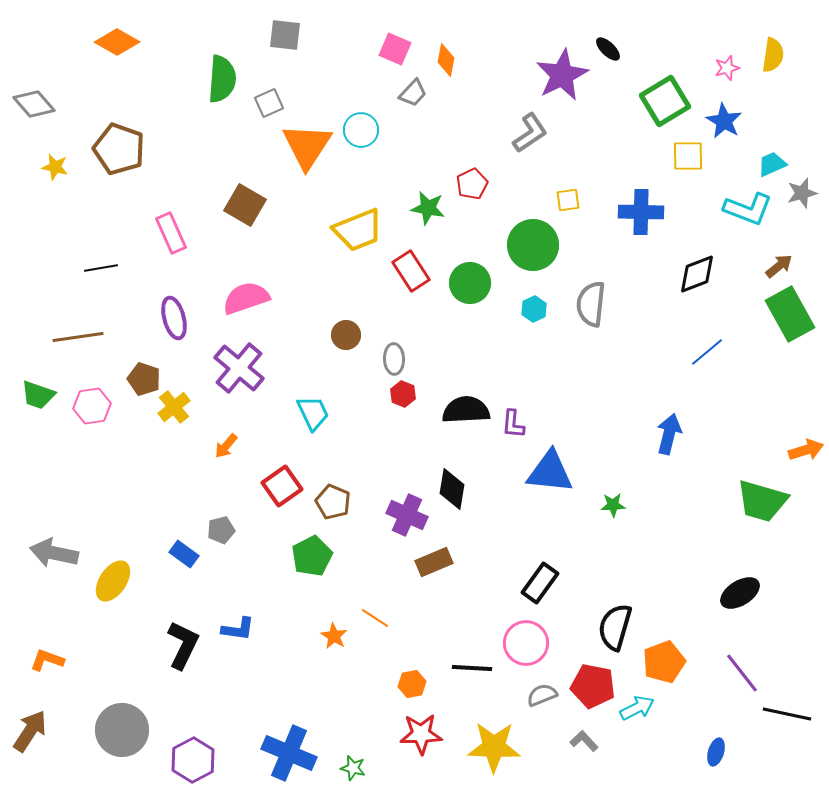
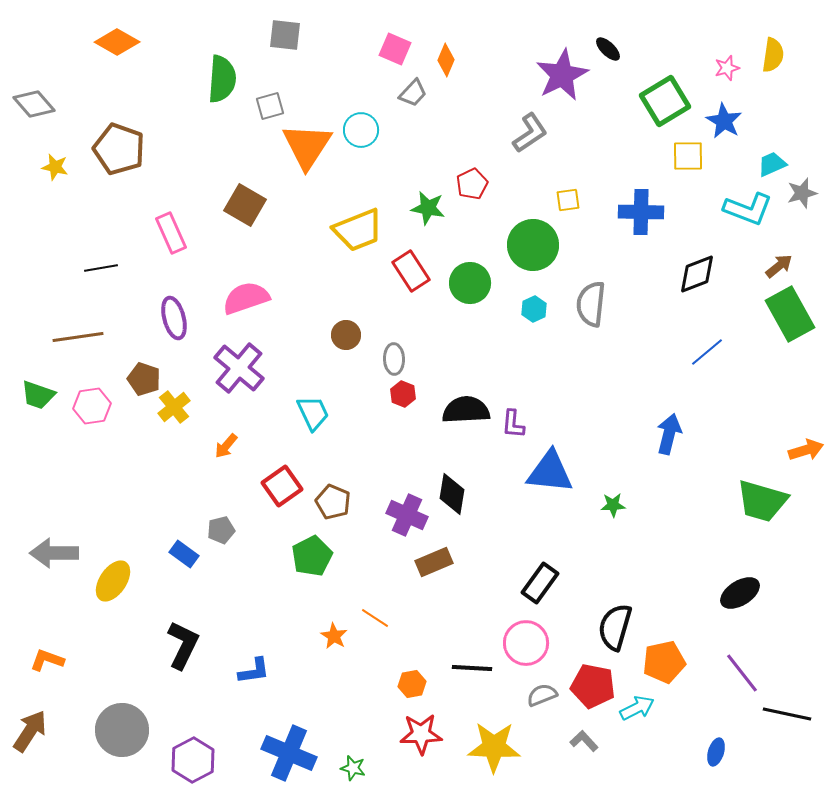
orange diamond at (446, 60): rotated 12 degrees clockwise
gray square at (269, 103): moved 1 px right, 3 px down; rotated 8 degrees clockwise
black diamond at (452, 489): moved 5 px down
gray arrow at (54, 553): rotated 12 degrees counterclockwise
blue L-shape at (238, 629): moved 16 px right, 42 px down; rotated 16 degrees counterclockwise
orange pentagon at (664, 662): rotated 9 degrees clockwise
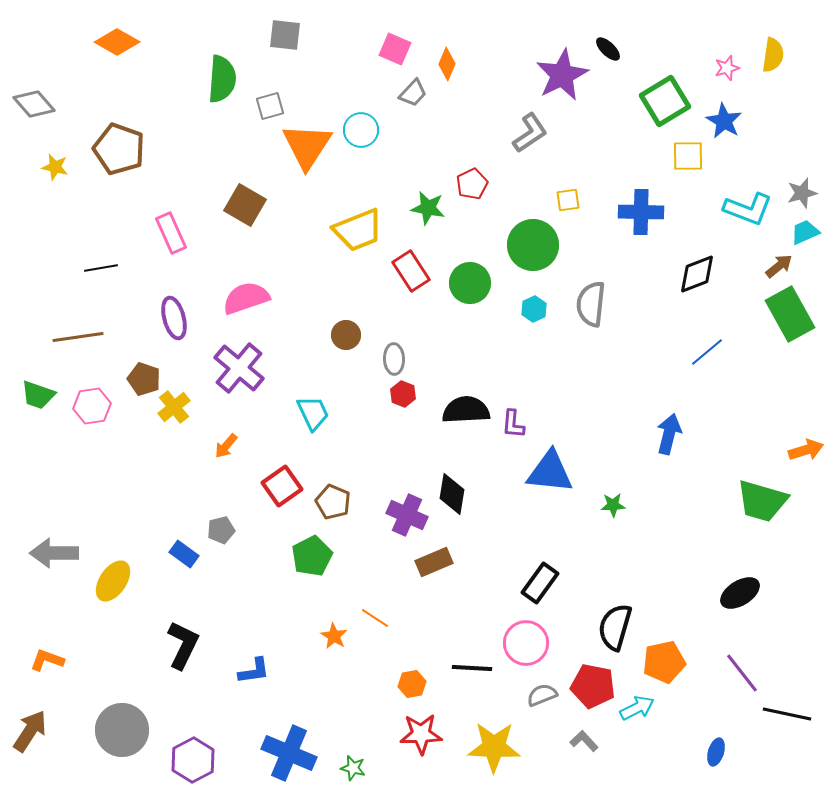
orange diamond at (446, 60): moved 1 px right, 4 px down
cyan trapezoid at (772, 164): moved 33 px right, 68 px down
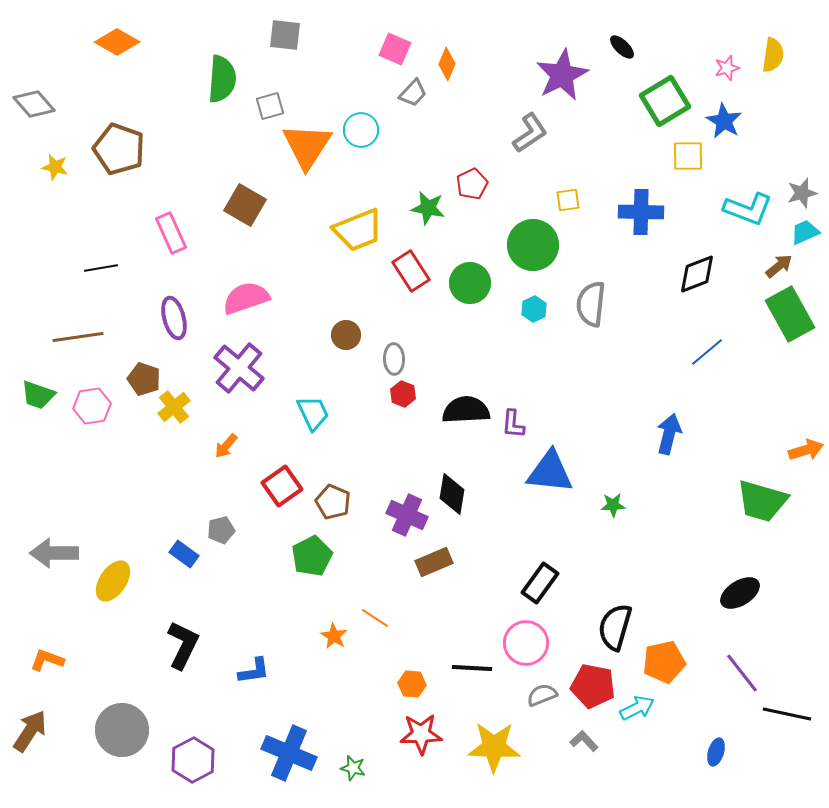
black ellipse at (608, 49): moved 14 px right, 2 px up
orange hexagon at (412, 684): rotated 16 degrees clockwise
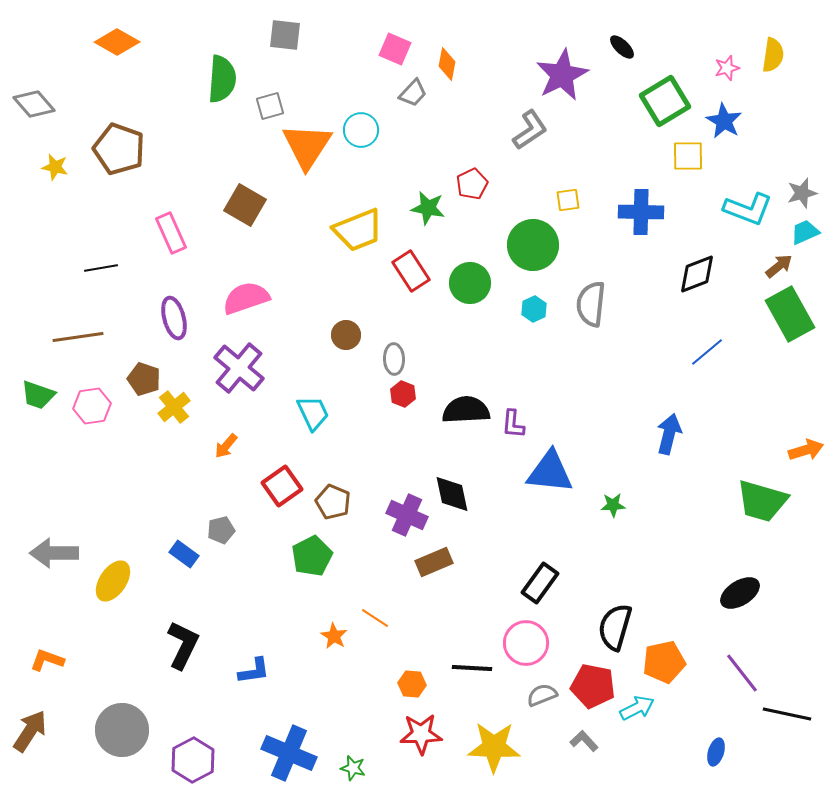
orange diamond at (447, 64): rotated 12 degrees counterclockwise
gray L-shape at (530, 133): moved 3 px up
black diamond at (452, 494): rotated 21 degrees counterclockwise
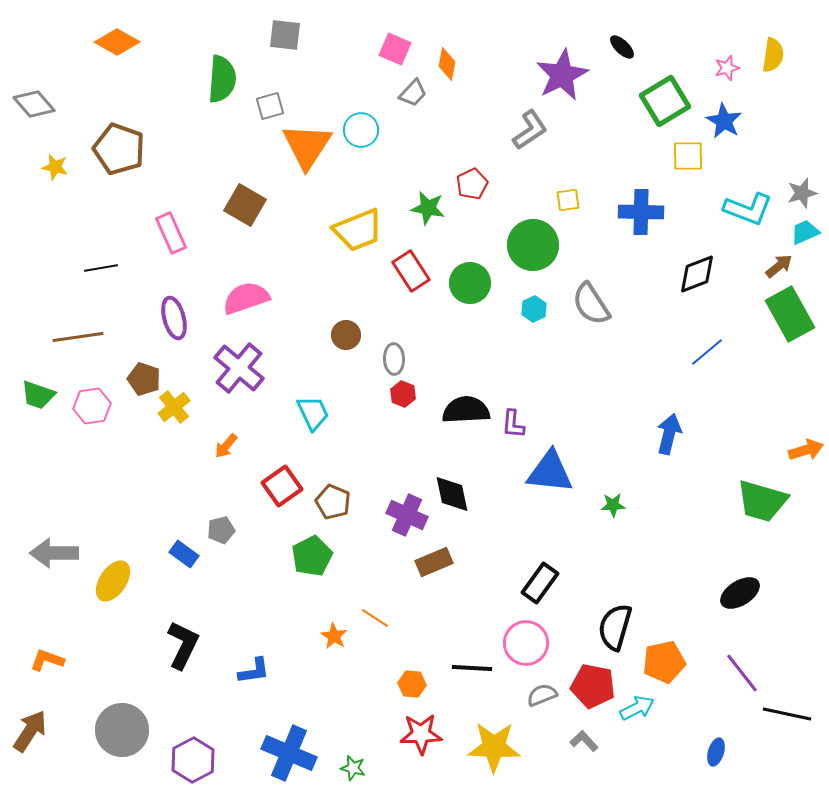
gray semicircle at (591, 304): rotated 39 degrees counterclockwise
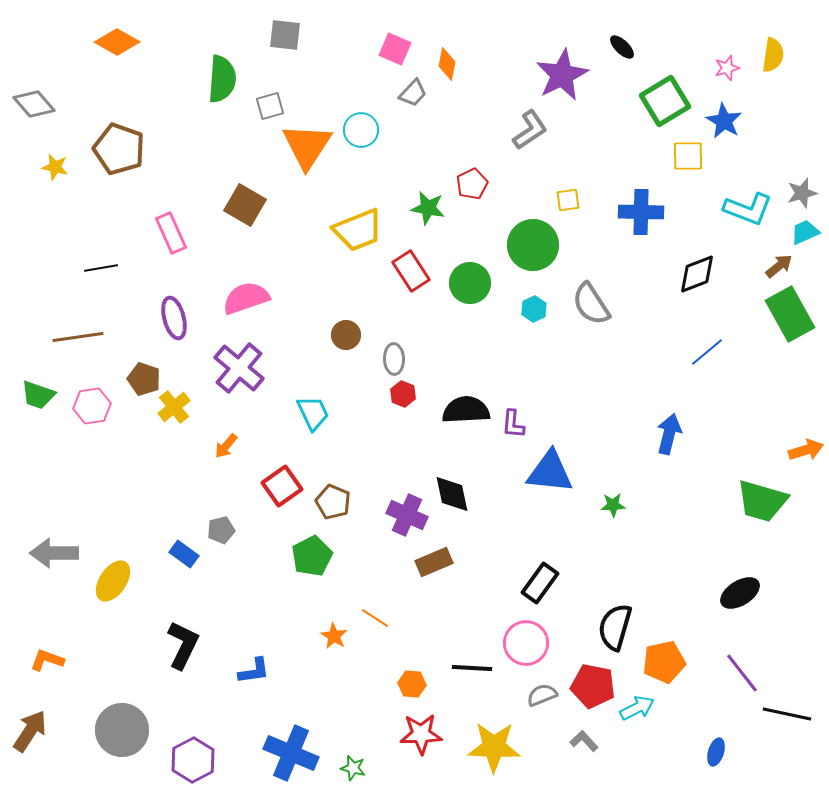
blue cross at (289, 753): moved 2 px right
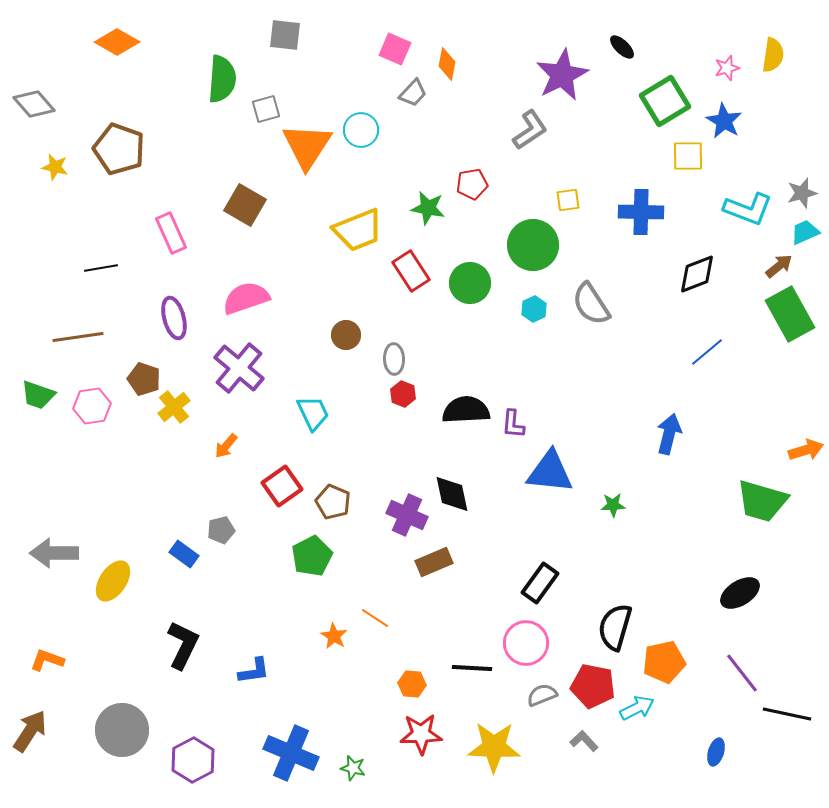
gray square at (270, 106): moved 4 px left, 3 px down
red pentagon at (472, 184): rotated 16 degrees clockwise
